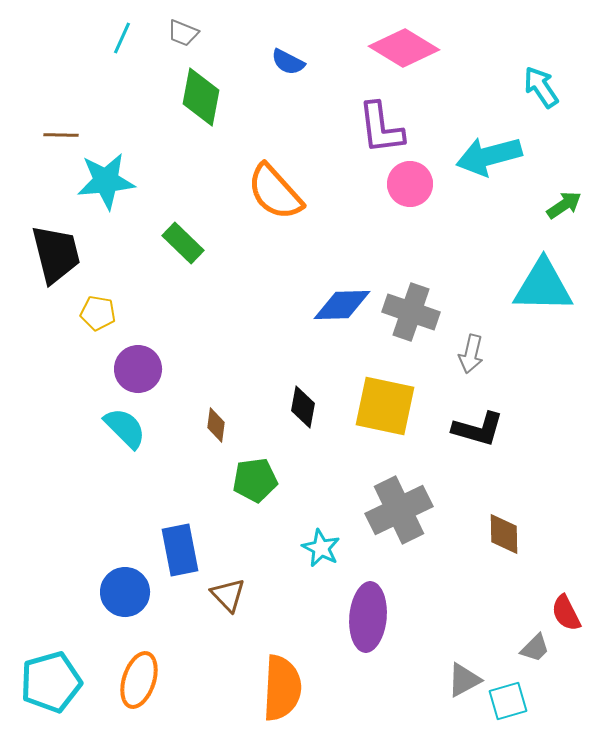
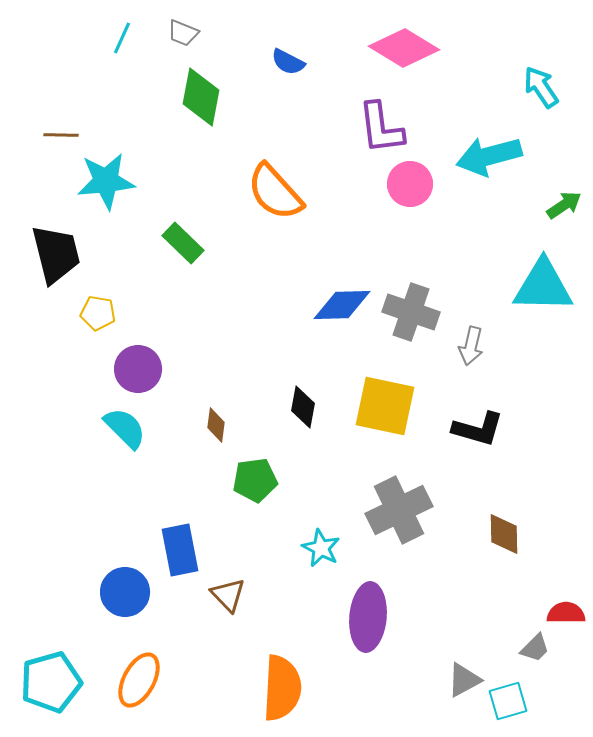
gray arrow at (471, 354): moved 8 px up
red semicircle at (566, 613): rotated 117 degrees clockwise
orange ellipse at (139, 680): rotated 10 degrees clockwise
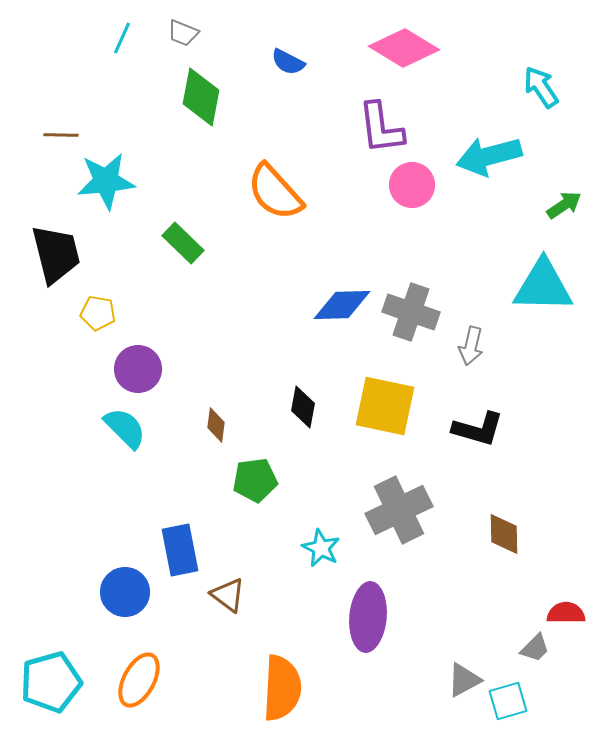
pink circle at (410, 184): moved 2 px right, 1 px down
brown triangle at (228, 595): rotated 9 degrees counterclockwise
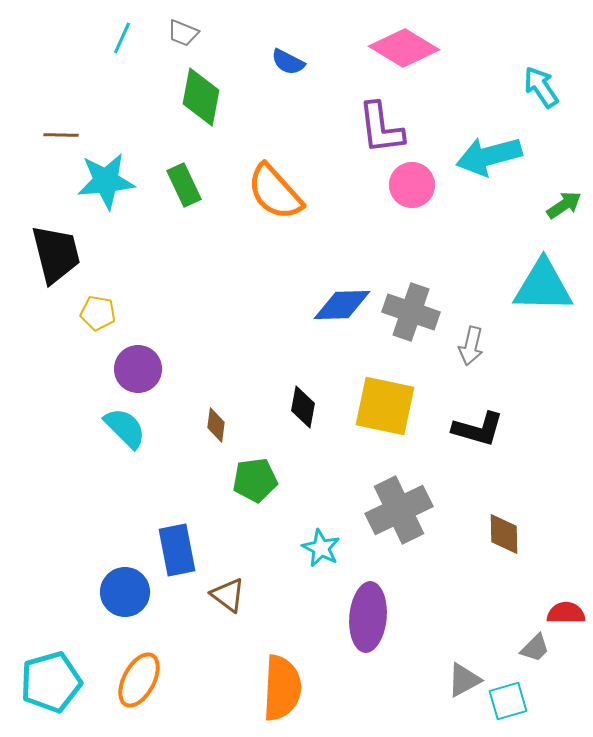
green rectangle at (183, 243): moved 1 px right, 58 px up; rotated 21 degrees clockwise
blue rectangle at (180, 550): moved 3 px left
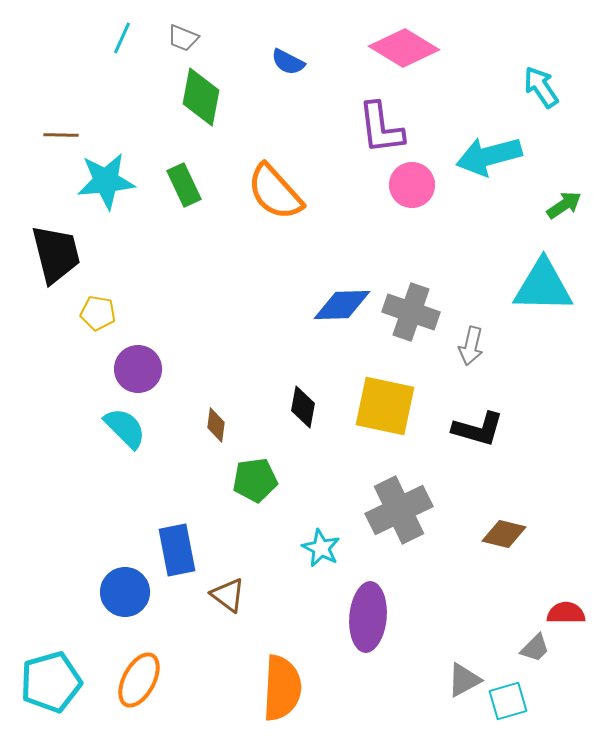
gray trapezoid at (183, 33): moved 5 px down
brown diamond at (504, 534): rotated 75 degrees counterclockwise
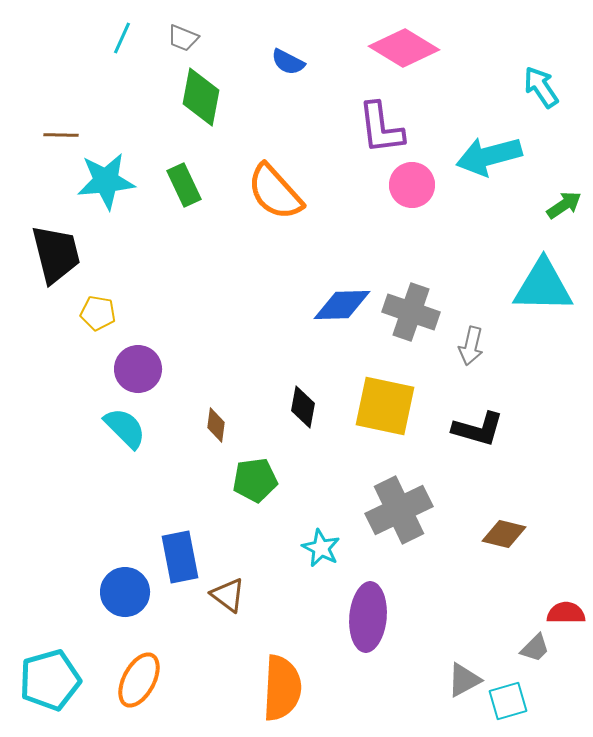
blue rectangle at (177, 550): moved 3 px right, 7 px down
cyan pentagon at (51, 682): moved 1 px left, 2 px up
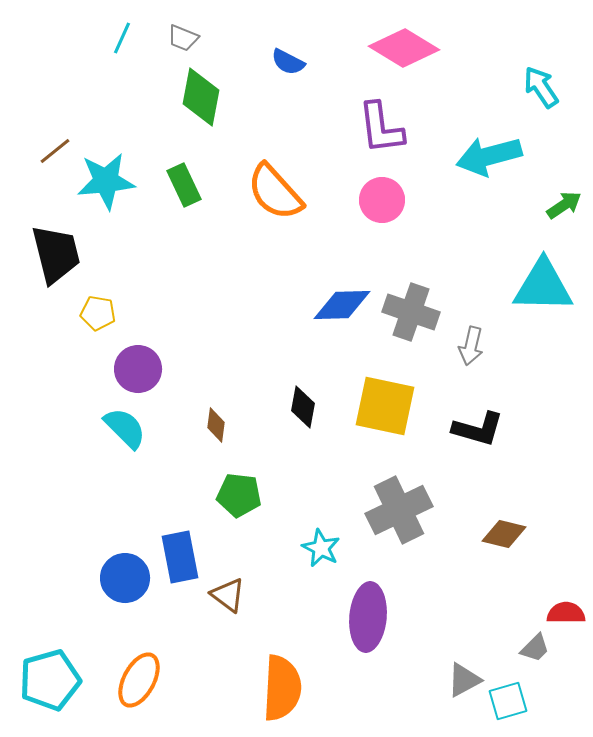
brown line at (61, 135): moved 6 px left, 16 px down; rotated 40 degrees counterclockwise
pink circle at (412, 185): moved 30 px left, 15 px down
green pentagon at (255, 480): moved 16 px left, 15 px down; rotated 15 degrees clockwise
blue circle at (125, 592): moved 14 px up
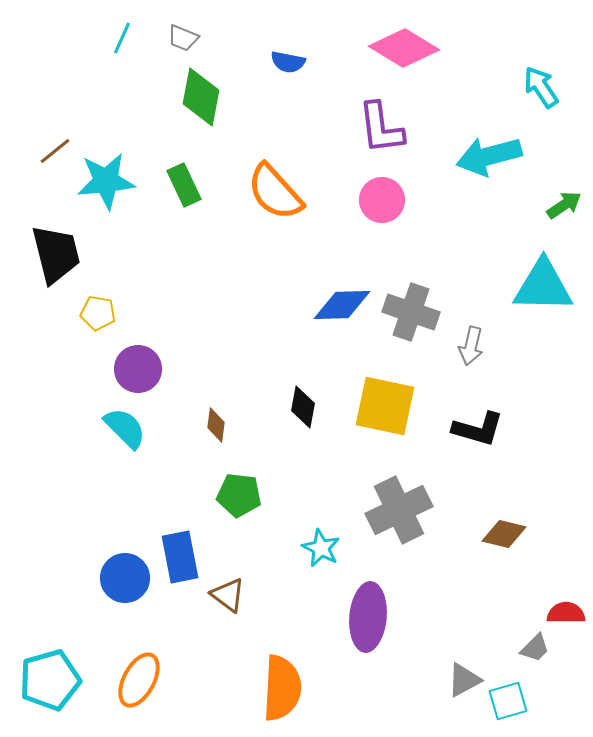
blue semicircle at (288, 62): rotated 16 degrees counterclockwise
